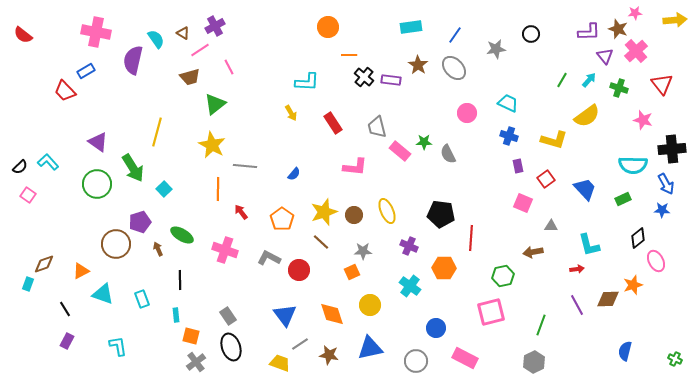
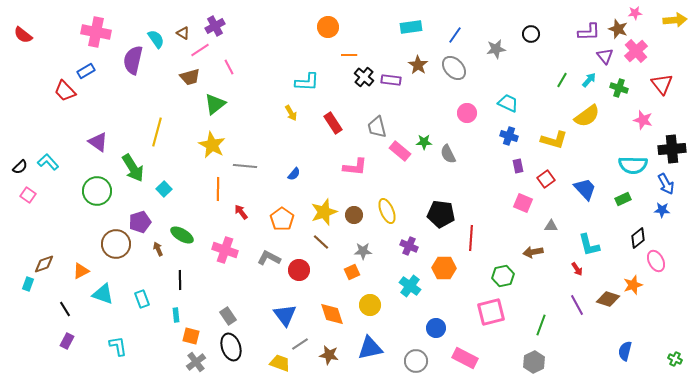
green circle at (97, 184): moved 7 px down
red arrow at (577, 269): rotated 64 degrees clockwise
brown diamond at (608, 299): rotated 20 degrees clockwise
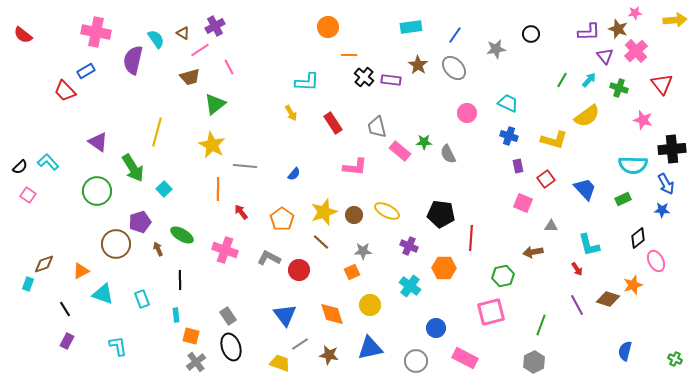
yellow ellipse at (387, 211): rotated 40 degrees counterclockwise
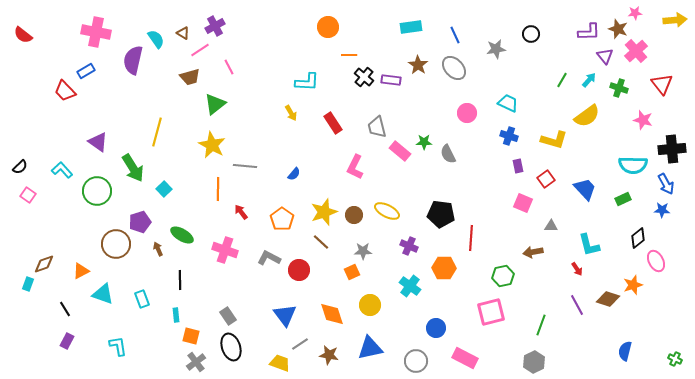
blue line at (455, 35): rotated 60 degrees counterclockwise
cyan L-shape at (48, 162): moved 14 px right, 8 px down
pink L-shape at (355, 167): rotated 110 degrees clockwise
